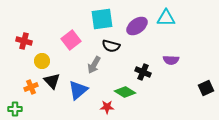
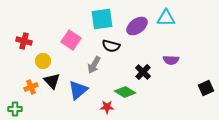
pink square: rotated 18 degrees counterclockwise
yellow circle: moved 1 px right
black cross: rotated 21 degrees clockwise
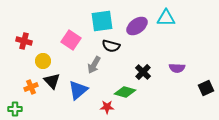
cyan square: moved 2 px down
purple semicircle: moved 6 px right, 8 px down
green diamond: rotated 15 degrees counterclockwise
